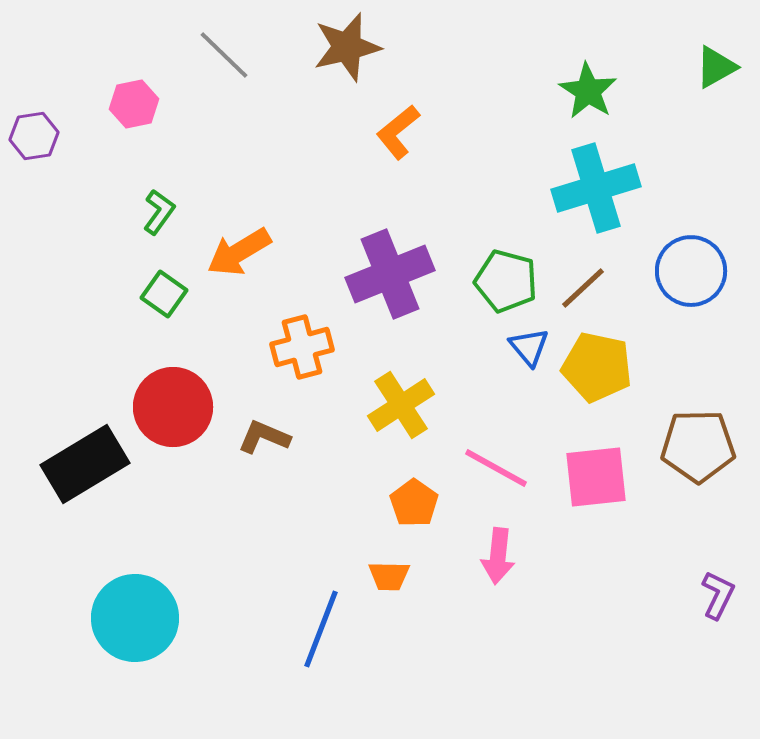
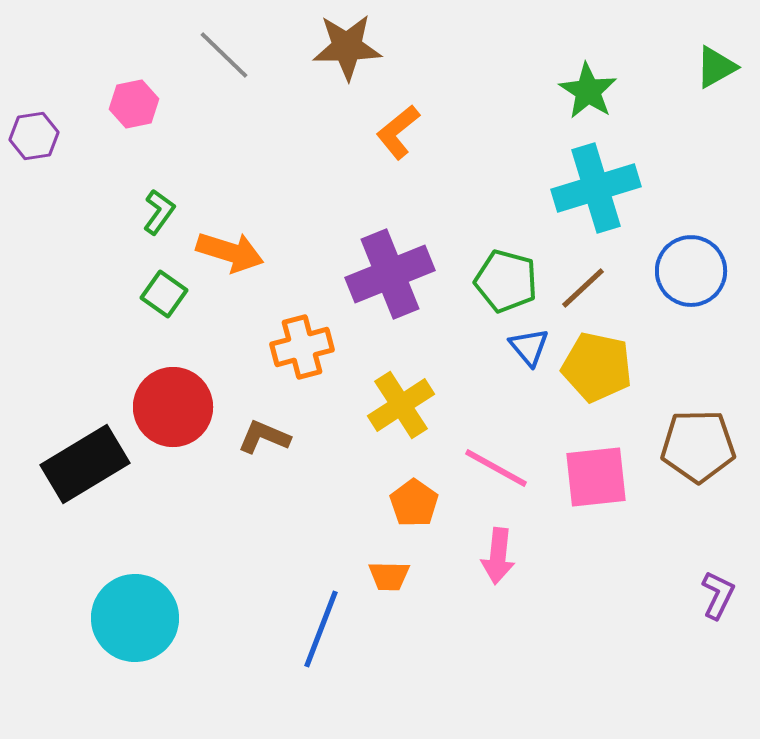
brown star: rotated 12 degrees clockwise
orange arrow: moved 9 px left; rotated 132 degrees counterclockwise
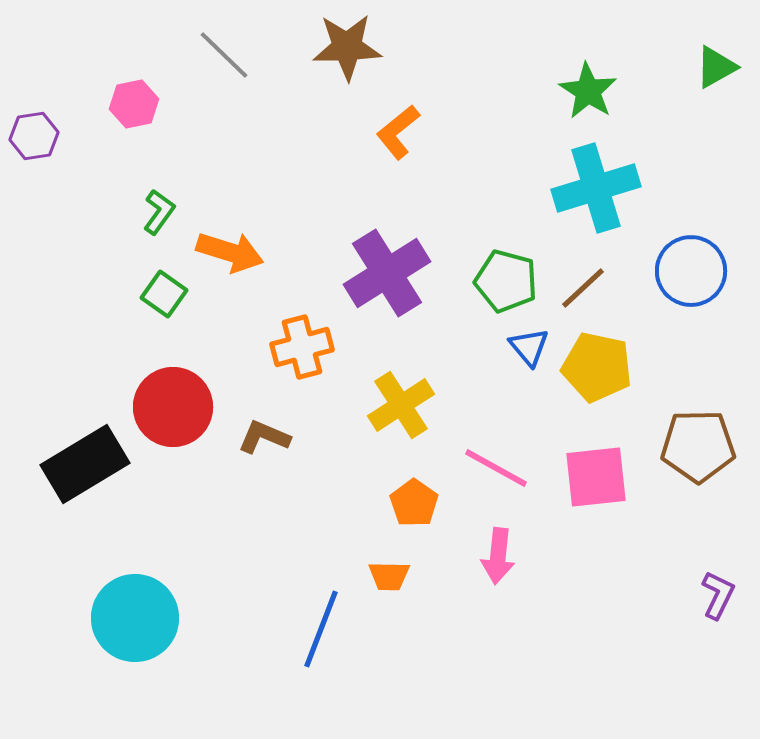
purple cross: moved 3 px left, 1 px up; rotated 10 degrees counterclockwise
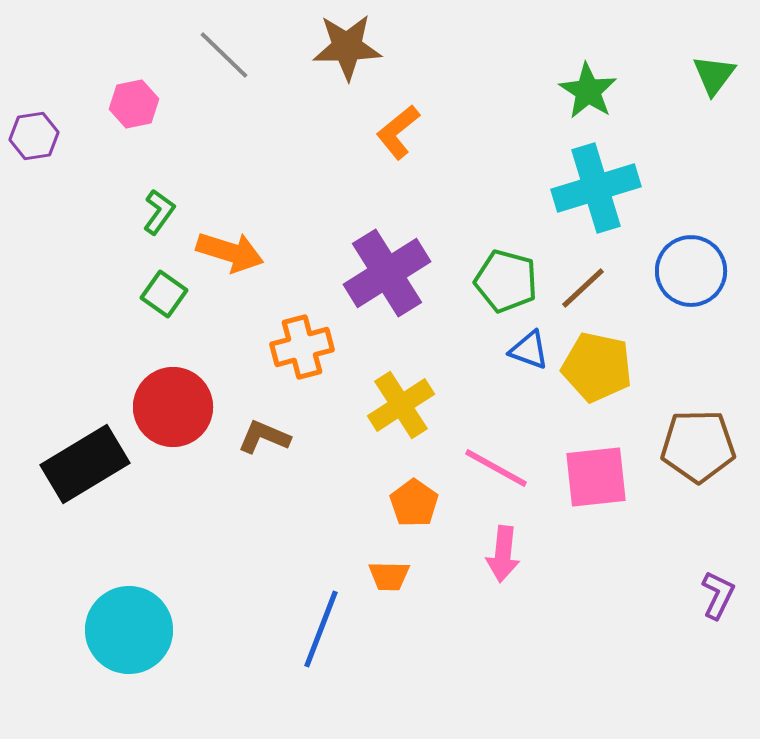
green triangle: moved 2 px left, 8 px down; rotated 24 degrees counterclockwise
blue triangle: moved 3 px down; rotated 30 degrees counterclockwise
pink arrow: moved 5 px right, 2 px up
cyan circle: moved 6 px left, 12 px down
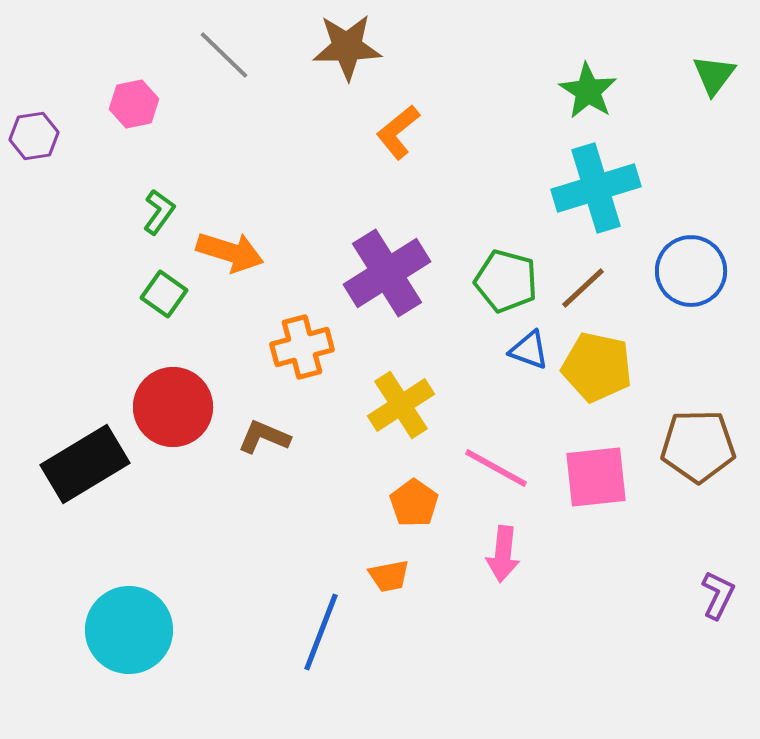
orange trapezoid: rotated 12 degrees counterclockwise
blue line: moved 3 px down
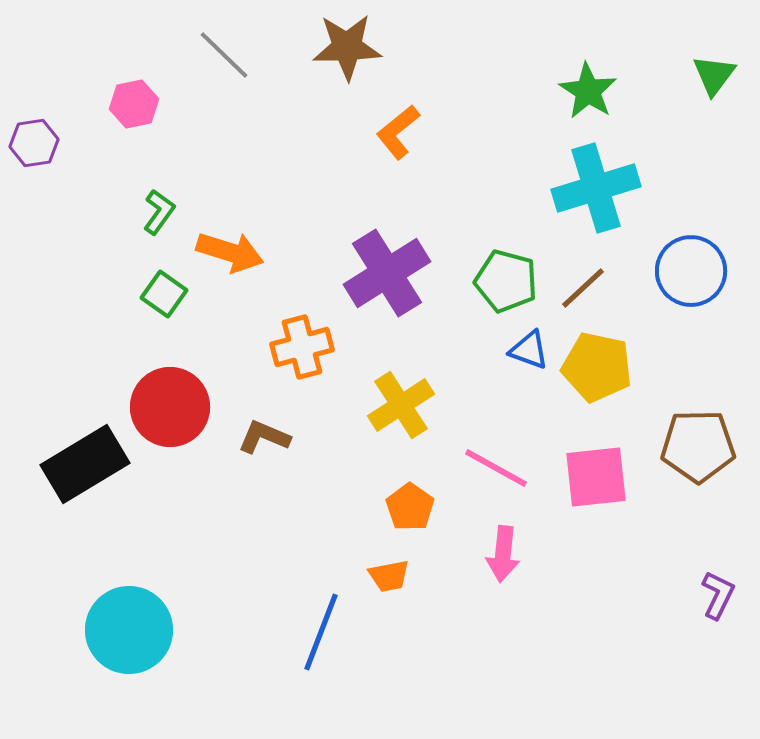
purple hexagon: moved 7 px down
red circle: moved 3 px left
orange pentagon: moved 4 px left, 4 px down
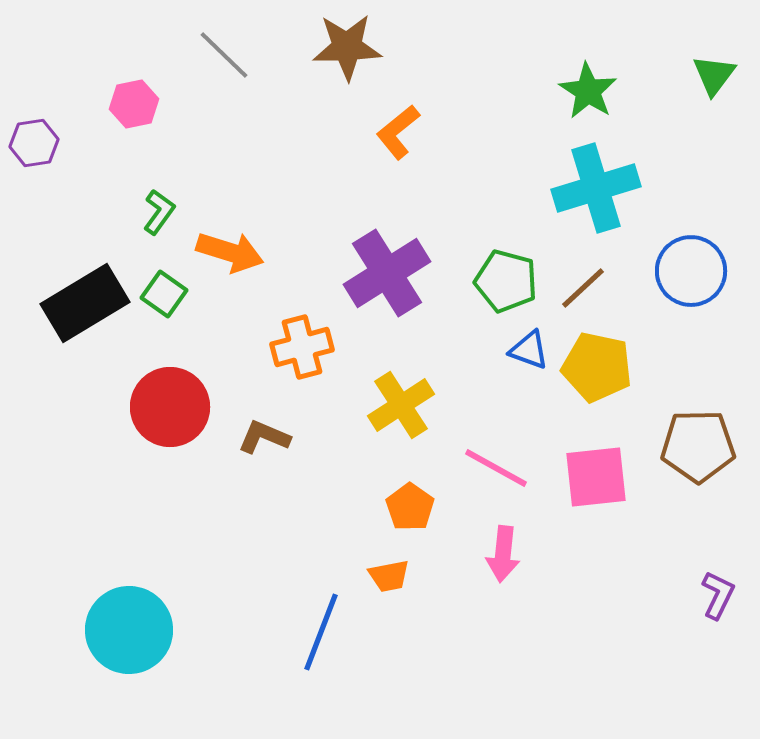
black rectangle: moved 161 px up
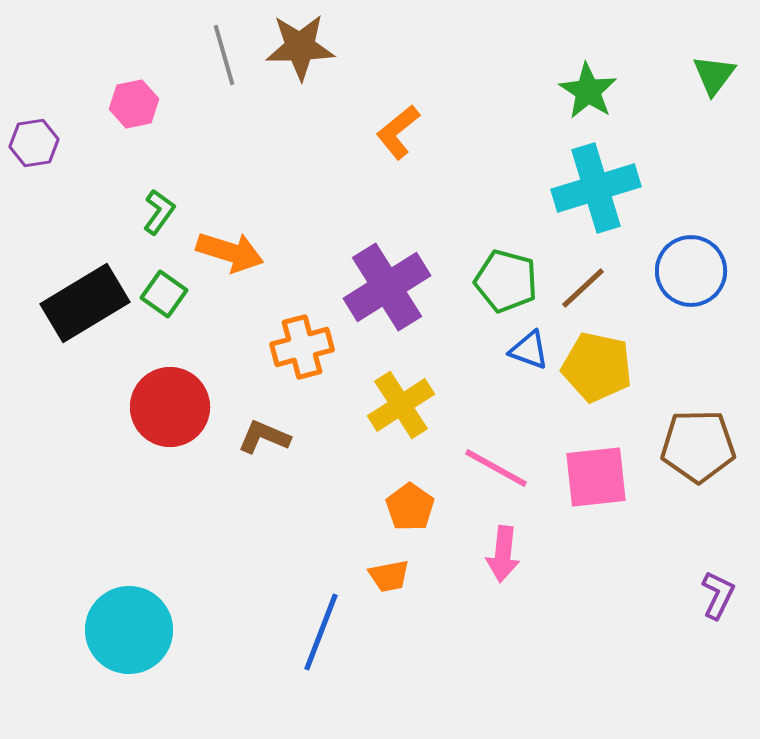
brown star: moved 47 px left
gray line: rotated 30 degrees clockwise
purple cross: moved 14 px down
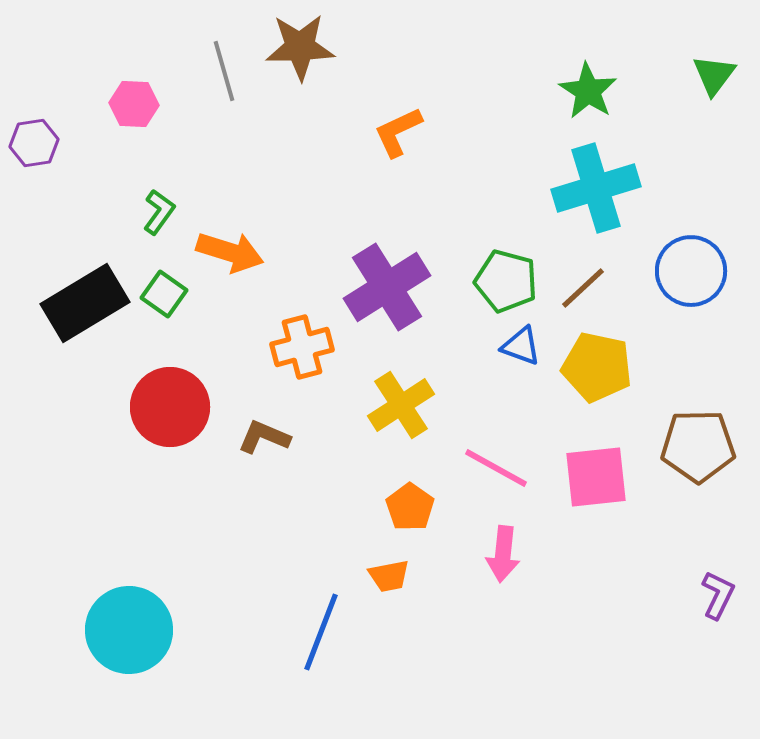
gray line: moved 16 px down
pink hexagon: rotated 15 degrees clockwise
orange L-shape: rotated 14 degrees clockwise
blue triangle: moved 8 px left, 4 px up
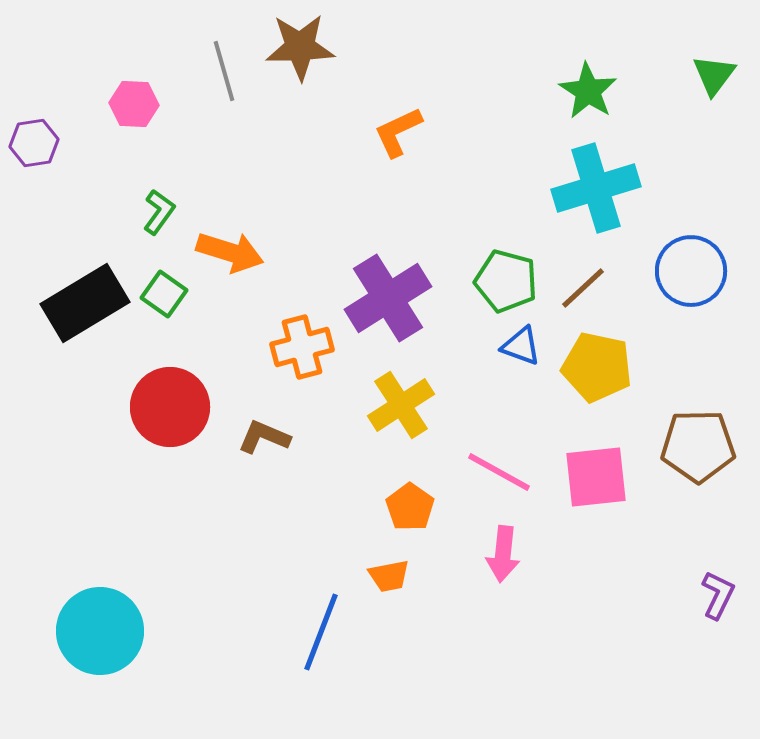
purple cross: moved 1 px right, 11 px down
pink line: moved 3 px right, 4 px down
cyan circle: moved 29 px left, 1 px down
